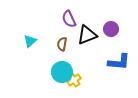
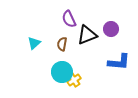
cyan triangle: moved 4 px right, 2 px down
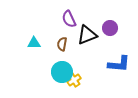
purple circle: moved 1 px left, 1 px up
cyan triangle: rotated 40 degrees clockwise
blue L-shape: moved 2 px down
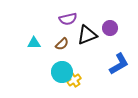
purple semicircle: moved 1 px left; rotated 78 degrees counterclockwise
brown semicircle: rotated 144 degrees counterclockwise
blue L-shape: rotated 35 degrees counterclockwise
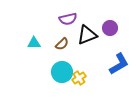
yellow cross: moved 5 px right, 2 px up
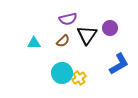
black triangle: rotated 35 degrees counterclockwise
brown semicircle: moved 1 px right, 3 px up
cyan circle: moved 1 px down
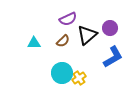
purple semicircle: rotated 12 degrees counterclockwise
black triangle: rotated 15 degrees clockwise
blue L-shape: moved 6 px left, 7 px up
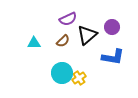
purple circle: moved 2 px right, 1 px up
blue L-shape: rotated 40 degrees clockwise
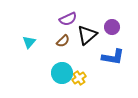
cyan triangle: moved 5 px left, 1 px up; rotated 48 degrees counterclockwise
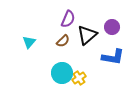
purple semicircle: rotated 42 degrees counterclockwise
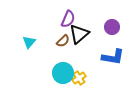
black triangle: moved 8 px left, 1 px up
cyan circle: moved 1 px right
